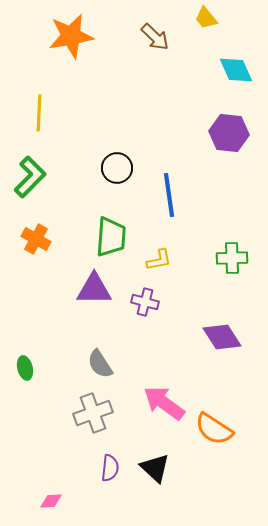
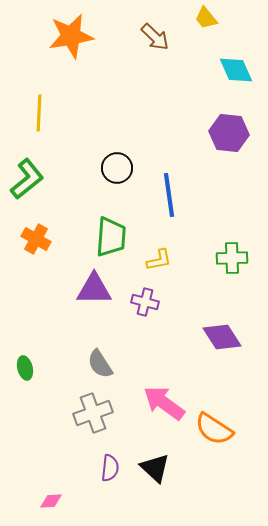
green L-shape: moved 3 px left, 2 px down; rotated 6 degrees clockwise
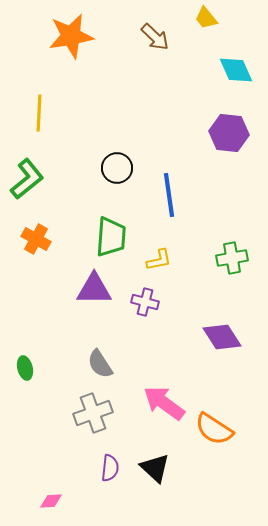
green cross: rotated 8 degrees counterclockwise
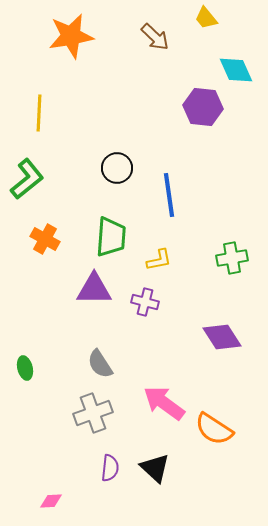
purple hexagon: moved 26 px left, 26 px up
orange cross: moved 9 px right
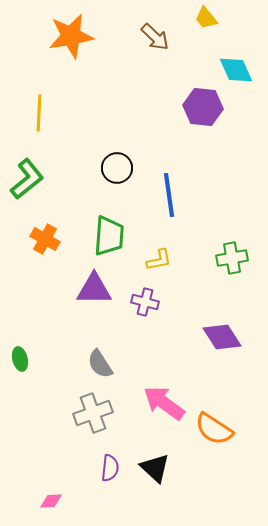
green trapezoid: moved 2 px left, 1 px up
green ellipse: moved 5 px left, 9 px up
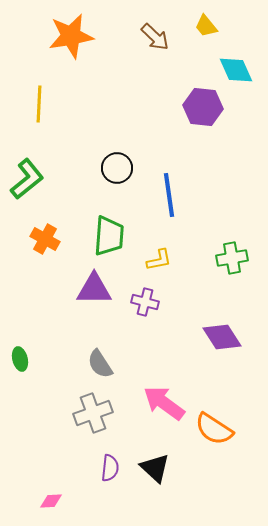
yellow trapezoid: moved 8 px down
yellow line: moved 9 px up
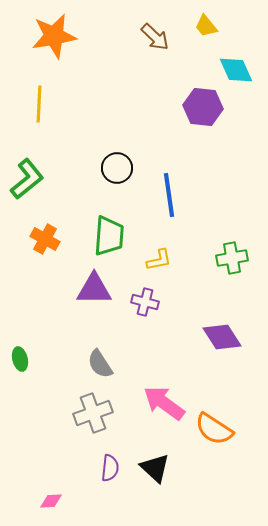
orange star: moved 17 px left
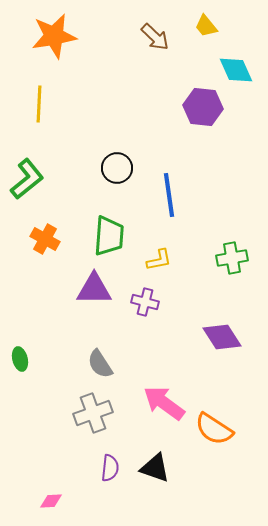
black triangle: rotated 24 degrees counterclockwise
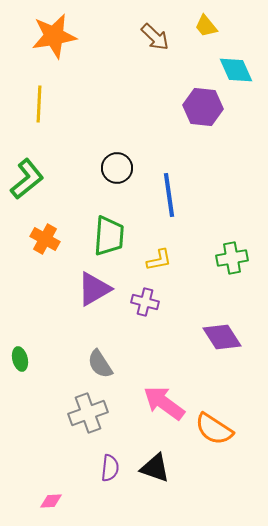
purple triangle: rotated 30 degrees counterclockwise
gray cross: moved 5 px left
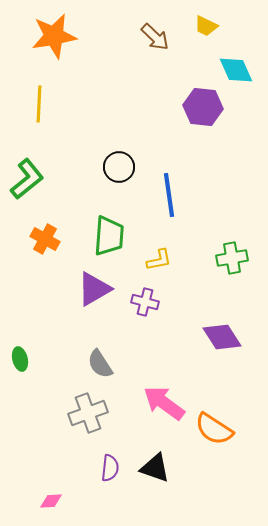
yellow trapezoid: rotated 25 degrees counterclockwise
black circle: moved 2 px right, 1 px up
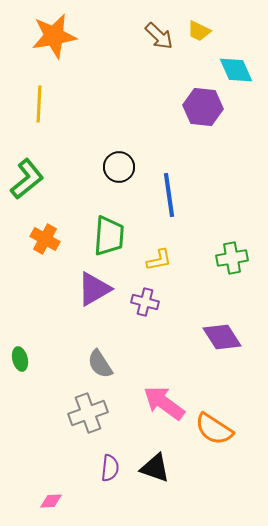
yellow trapezoid: moved 7 px left, 5 px down
brown arrow: moved 4 px right, 1 px up
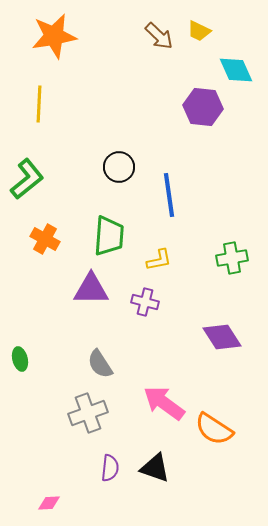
purple triangle: moved 3 px left; rotated 30 degrees clockwise
pink diamond: moved 2 px left, 2 px down
